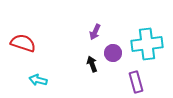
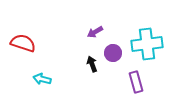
purple arrow: rotated 35 degrees clockwise
cyan arrow: moved 4 px right, 1 px up
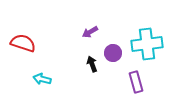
purple arrow: moved 5 px left
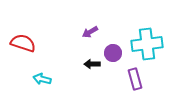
black arrow: rotated 70 degrees counterclockwise
purple rectangle: moved 1 px left, 3 px up
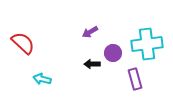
red semicircle: rotated 25 degrees clockwise
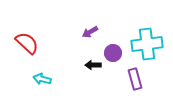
red semicircle: moved 4 px right
black arrow: moved 1 px right, 1 px down
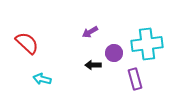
purple circle: moved 1 px right
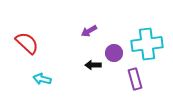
purple arrow: moved 1 px left, 1 px up
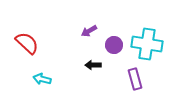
cyan cross: rotated 16 degrees clockwise
purple circle: moved 8 px up
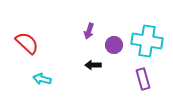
purple arrow: rotated 42 degrees counterclockwise
cyan cross: moved 3 px up
purple rectangle: moved 8 px right
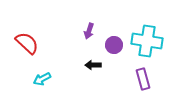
cyan arrow: rotated 42 degrees counterclockwise
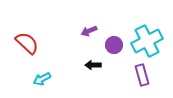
purple arrow: rotated 49 degrees clockwise
cyan cross: rotated 36 degrees counterclockwise
purple rectangle: moved 1 px left, 4 px up
